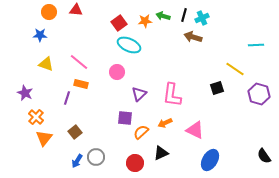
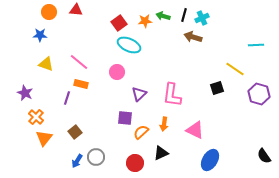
orange arrow: moved 1 px left, 1 px down; rotated 56 degrees counterclockwise
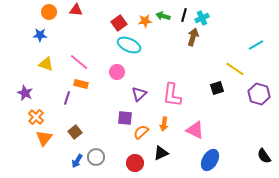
brown arrow: rotated 90 degrees clockwise
cyan line: rotated 28 degrees counterclockwise
